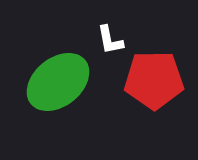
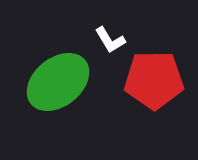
white L-shape: rotated 20 degrees counterclockwise
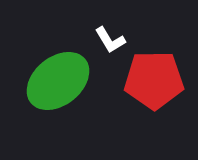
green ellipse: moved 1 px up
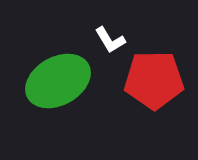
green ellipse: rotated 10 degrees clockwise
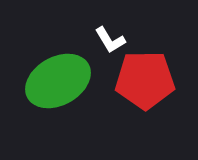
red pentagon: moved 9 px left
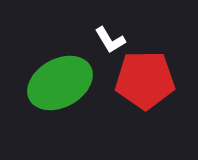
green ellipse: moved 2 px right, 2 px down
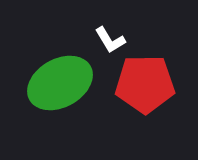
red pentagon: moved 4 px down
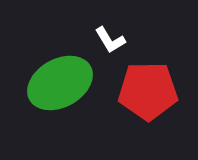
red pentagon: moved 3 px right, 7 px down
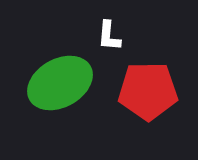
white L-shape: moved 1 px left, 4 px up; rotated 36 degrees clockwise
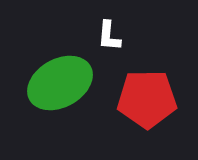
red pentagon: moved 1 px left, 8 px down
